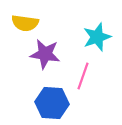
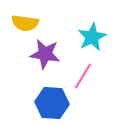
cyan star: moved 5 px left; rotated 8 degrees counterclockwise
pink line: rotated 12 degrees clockwise
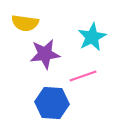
purple star: rotated 16 degrees counterclockwise
pink line: rotated 40 degrees clockwise
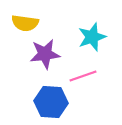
cyan star: rotated 8 degrees clockwise
blue hexagon: moved 1 px left, 1 px up
